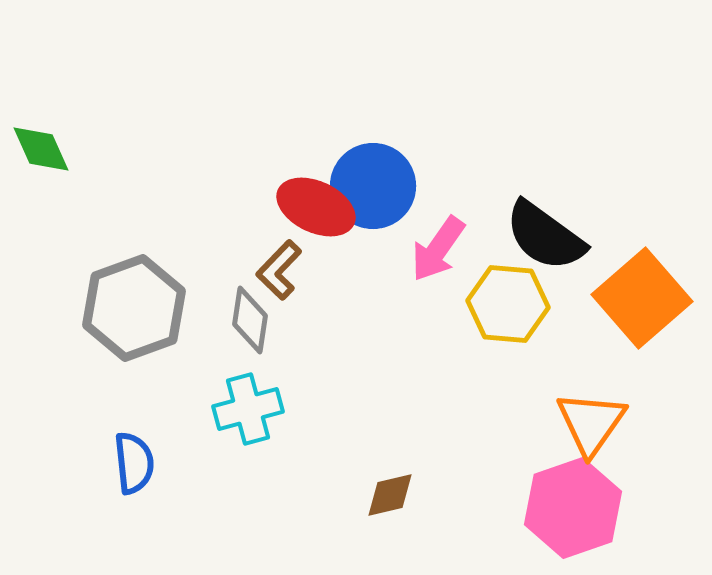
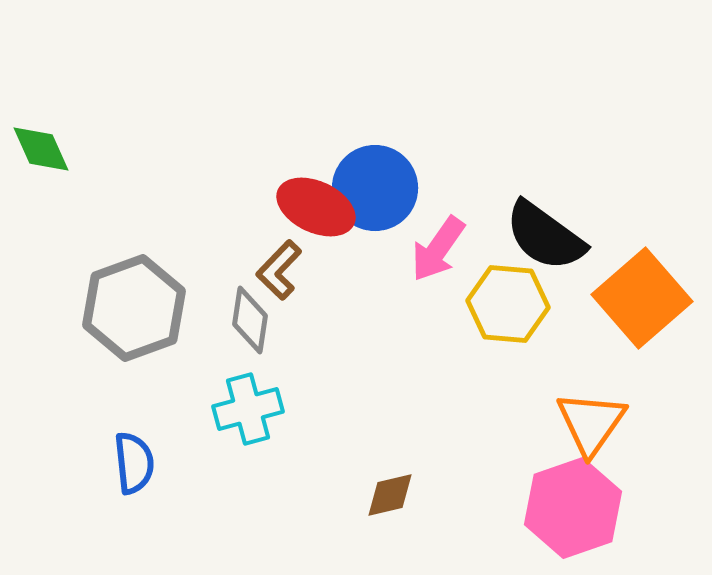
blue circle: moved 2 px right, 2 px down
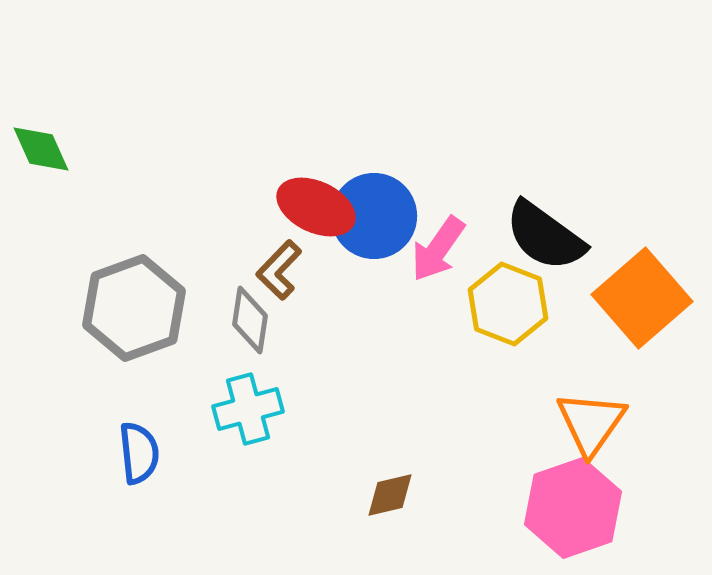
blue circle: moved 1 px left, 28 px down
yellow hexagon: rotated 16 degrees clockwise
blue semicircle: moved 5 px right, 10 px up
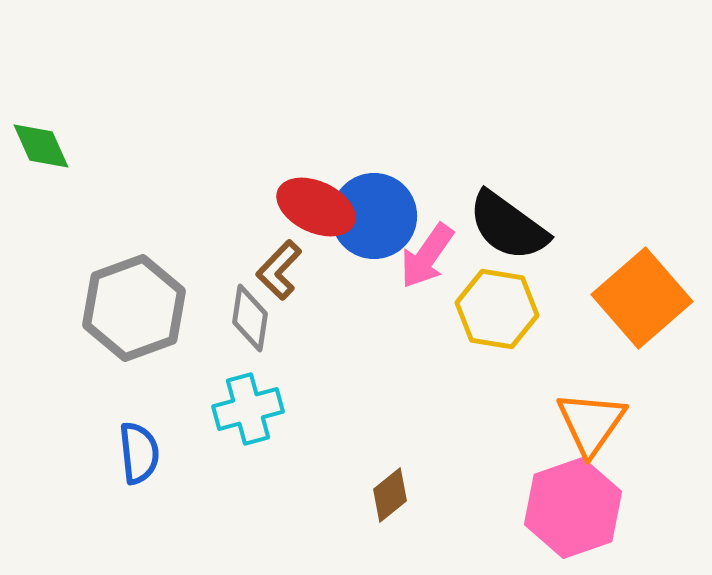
green diamond: moved 3 px up
black semicircle: moved 37 px left, 10 px up
pink arrow: moved 11 px left, 7 px down
yellow hexagon: moved 11 px left, 5 px down; rotated 12 degrees counterclockwise
gray diamond: moved 2 px up
brown diamond: rotated 26 degrees counterclockwise
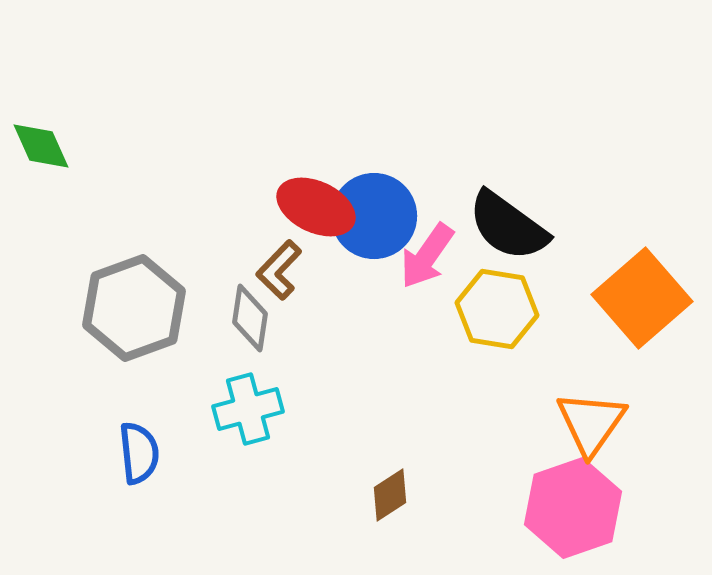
brown diamond: rotated 6 degrees clockwise
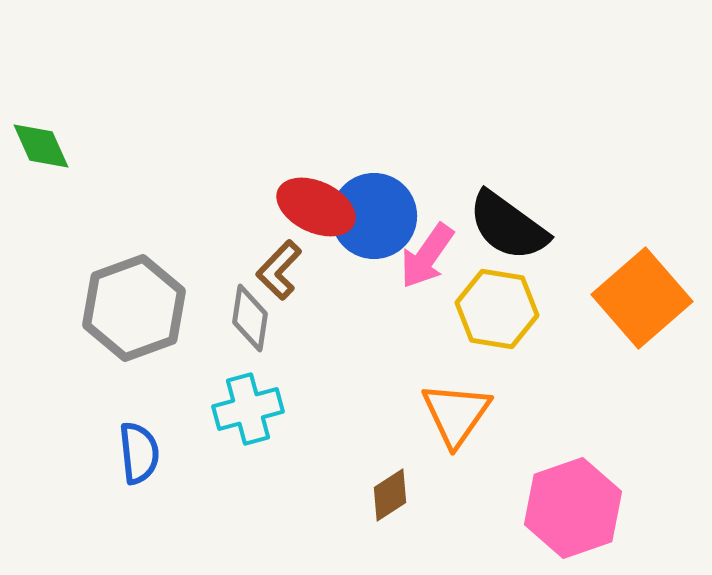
orange triangle: moved 135 px left, 9 px up
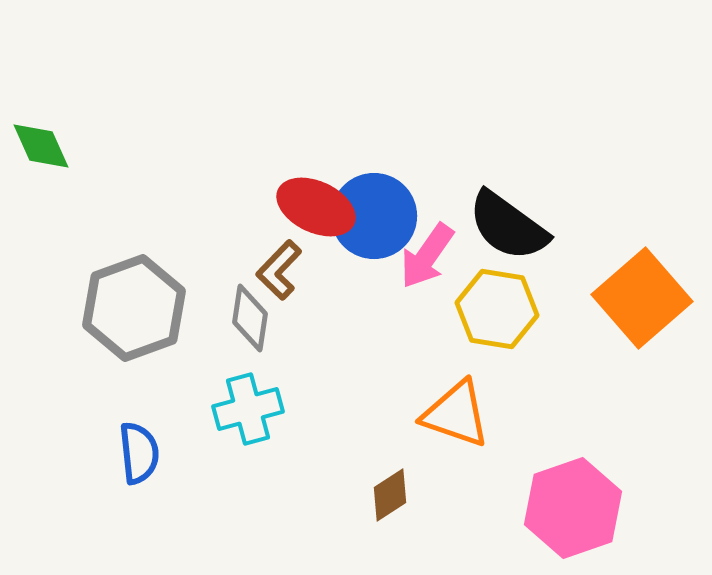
orange triangle: rotated 46 degrees counterclockwise
